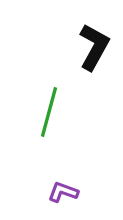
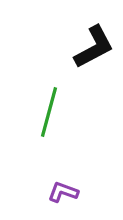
black L-shape: rotated 33 degrees clockwise
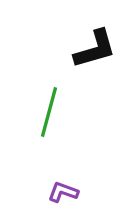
black L-shape: moved 1 px right, 2 px down; rotated 12 degrees clockwise
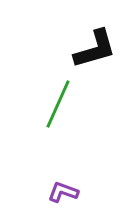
green line: moved 9 px right, 8 px up; rotated 9 degrees clockwise
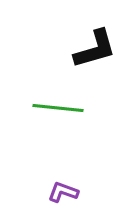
green line: moved 4 px down; rotated 72 degrees clockwise
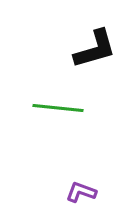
purple L-shape: moved 18 px right
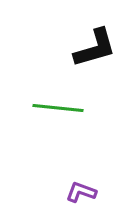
black L-shape: moved 1 px up
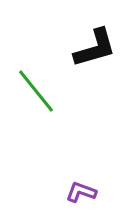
green line: moved 22 px left, 17 px up; rotated 45 degrees clockwise
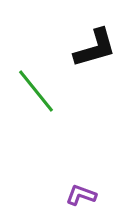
purple L-shape: moved 3 px down
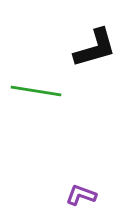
green line: rotated 42 degrees counterclockwise
